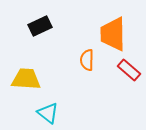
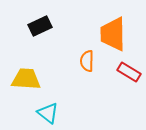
orange semicircle: moved 1 px down
red rectangle: moved 2 px down; rotated 10 degrees counterclockwise
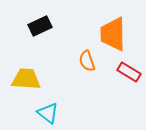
orange semicircle: rotated 20 degrees counterclockwise
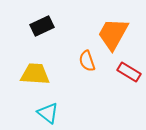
black rectangle: moved 2 px right
orange trapezoid: rotated 30 degrees clockwise
yellow trapezoid: moved 9 px right, 5 px up
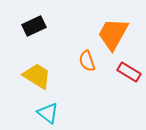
black rectangle: moved 8 px left
yellow trapezoid: moved 2 px right, 2 px down; rotated 28 degrees clockwise
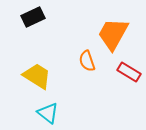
black rectangle: moved 1 px left, 9 px up
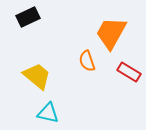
black rectangle: moved 5 px left
orange trapezoid: moved 2 px left, 1 px up
yellow trapezoid: rotated 8 degrees clockwise
cyan triangle: rotated 25 degrees counterclockwise
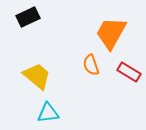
orange semicircle: moved 4 px right, 4 px down
cyan triangle: rotated 20 degrees counterclockwise
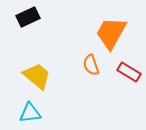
cyan triangle: moved 18 px left
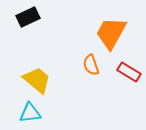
yellow trapezoid: moved 4 px down
